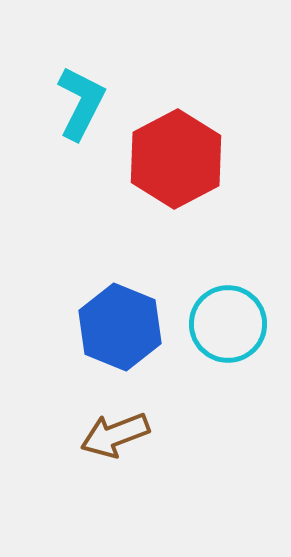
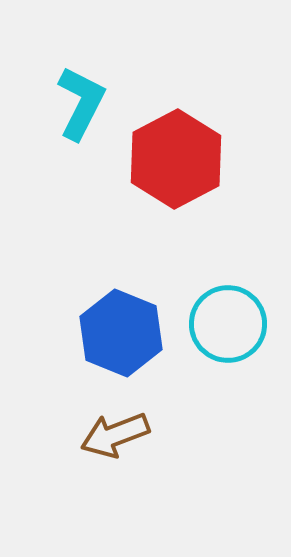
blue hexagon: moved 1 px right, 6 px down
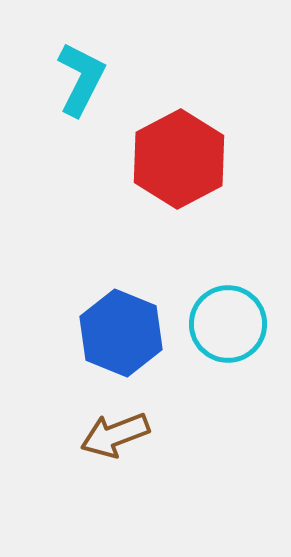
cyan L-shape: moved 24 px up
red hexagon: moved 3 px right
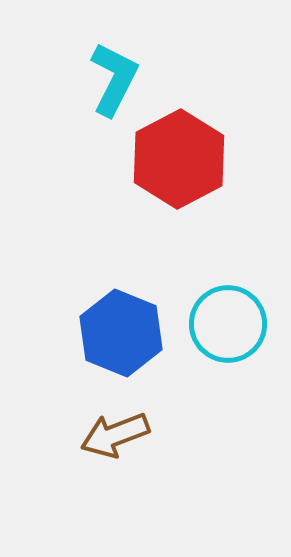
cyan L-shape: moved 33 px right
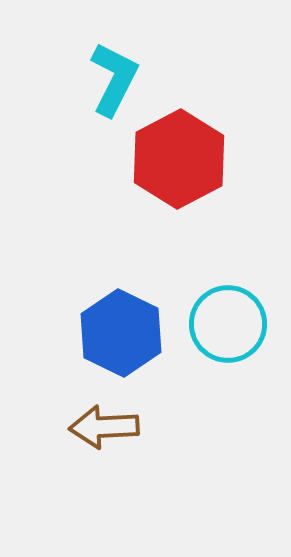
blue hexagon: rotated 4 degrees clockwise
brown arrow: moved 11 px left, 8 px up; rotated 18 degrees clockwise
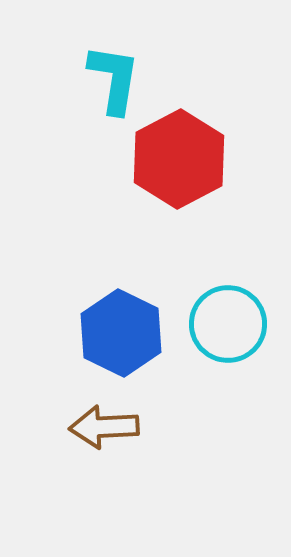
cyan L-shape: rotated 18 degrees counterclockwise
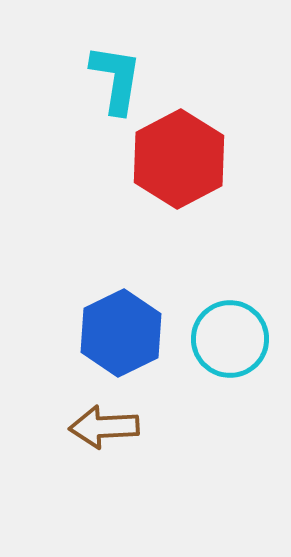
cyan L-shape: moved 2 px right
cyan circle: moved 2 px right, 15 px down
blue hexagon: rotated 8 degrees clockwise
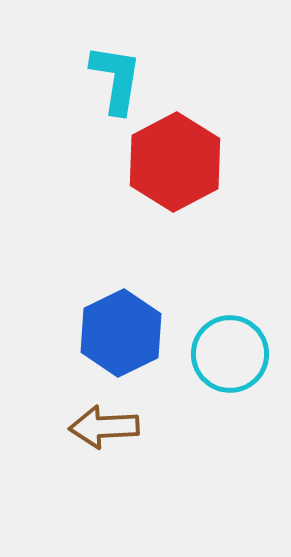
red hexagon: moved 4 px left, 3 px down
cyan circle: moved 15 px down
